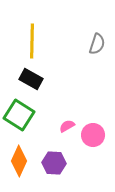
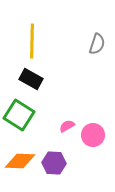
orange diamond: moved 1 px right; rotated 68 degrees clockwise
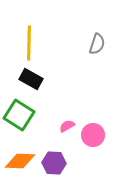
yellow line: moved 3 px left, 2 px down
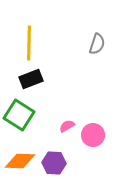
black rectangle: rotated 50 degrees counterclockwise
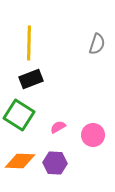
pink semicircle: moved 9 px left, 1 px down
purple hexagon: moved 1 px right
